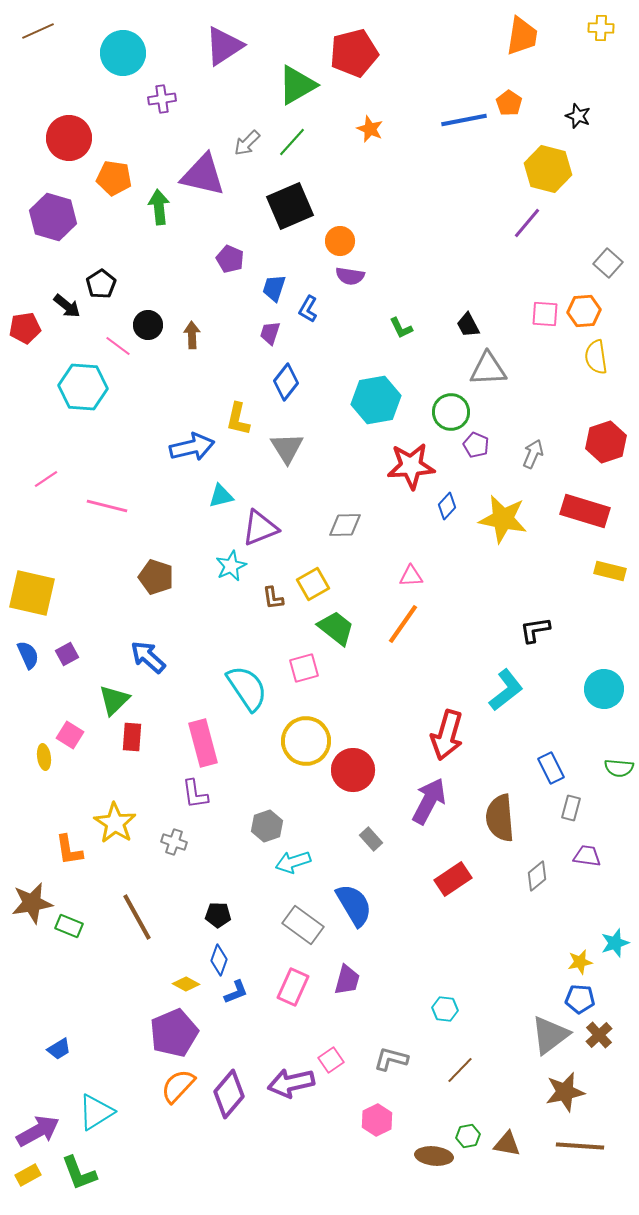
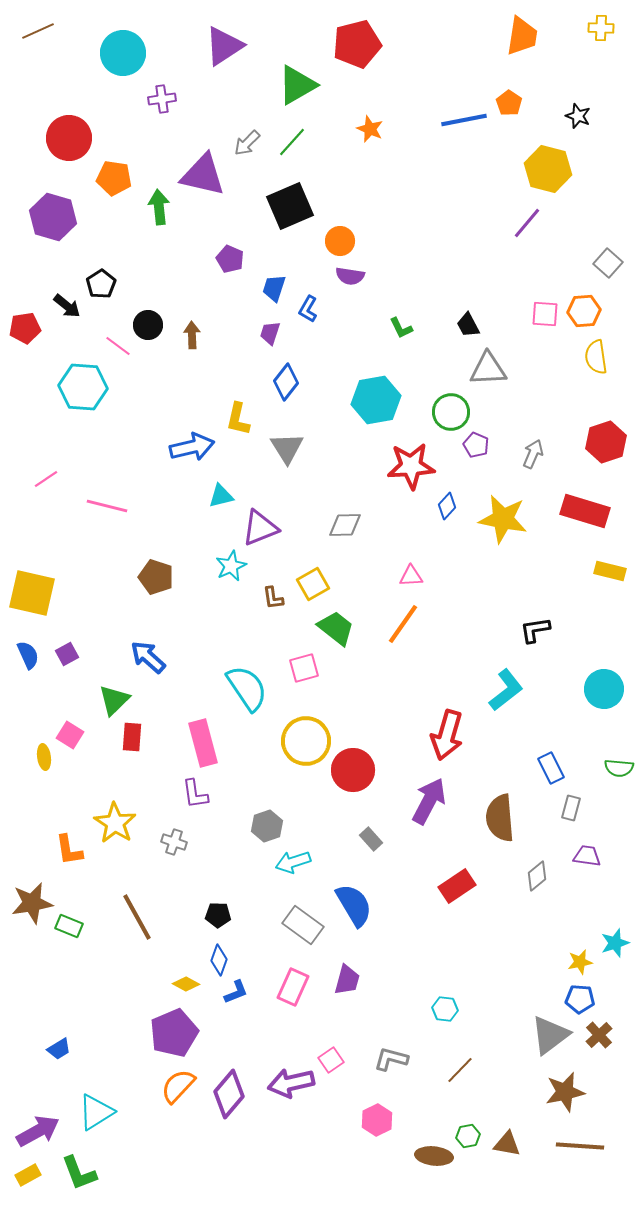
red pentagon at (354, 53): moved 3 px right, 9 px up
red rectangle at (453, 879): moved 4 px right, 7 px down
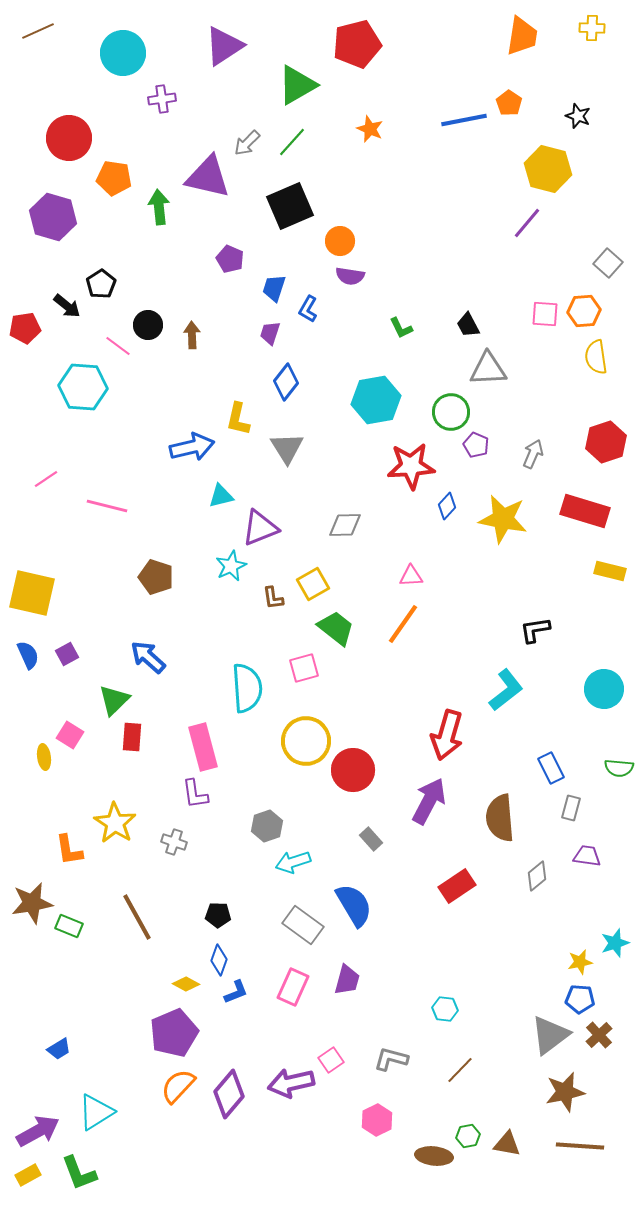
yellow cross at (601, 28): moved 9 px left
purple triangle at (203, 175): moved 5 px right, 2 px down
cyan semicircle at (247, 688): rotated 30 degrees clockwise
pink rectangle at (203, 743): moved 4 px down
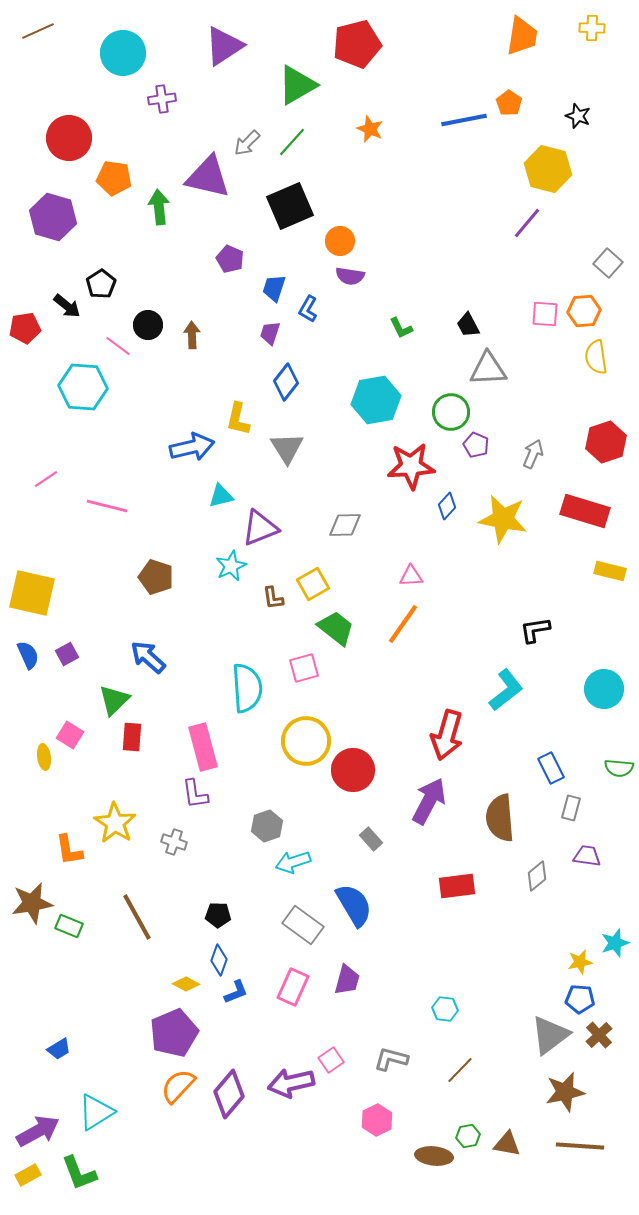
red rectangle at (457, 886): rotated 27 degrees clockwise
